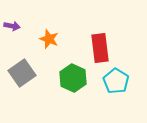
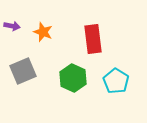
orange star: moved 6 px left, 7 px up
red rectangle: moved 7 px left, 9 px up
gray square: moved 1 px right, 2 px up; rotated 12 degrees clockwise
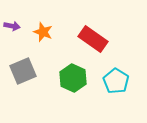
red rectangle: rotated 48 degrees counterclockwise
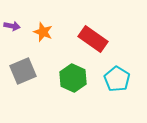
cyan pentagon: moved 1 px right, 2 px up
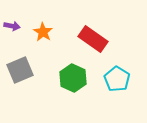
orange star: rotated 12 degrees clockwise
gray square: moved 3 px left, 1 px up
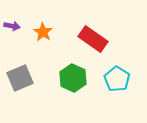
gray square: moved 8 px down
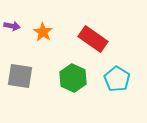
gray square: moved 2 px up; rotated 32 degrees clockwise
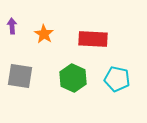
purple arrow: rotated 105 degrees counterclockwise
orange star: moved 1 px right, 2 px down
red rectangle: rotated 32 degrees counterclockwise
cyan pentagon: rotated 20 degrees counterclockwise
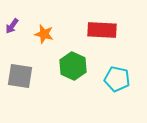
purple arrow: rotated 140 degrees counterclockwise
orange star: rotated 18 degrees counterclockwise
red rectangle: moved 9 px right, 9 px up
green hexagon: moved 12 px up
